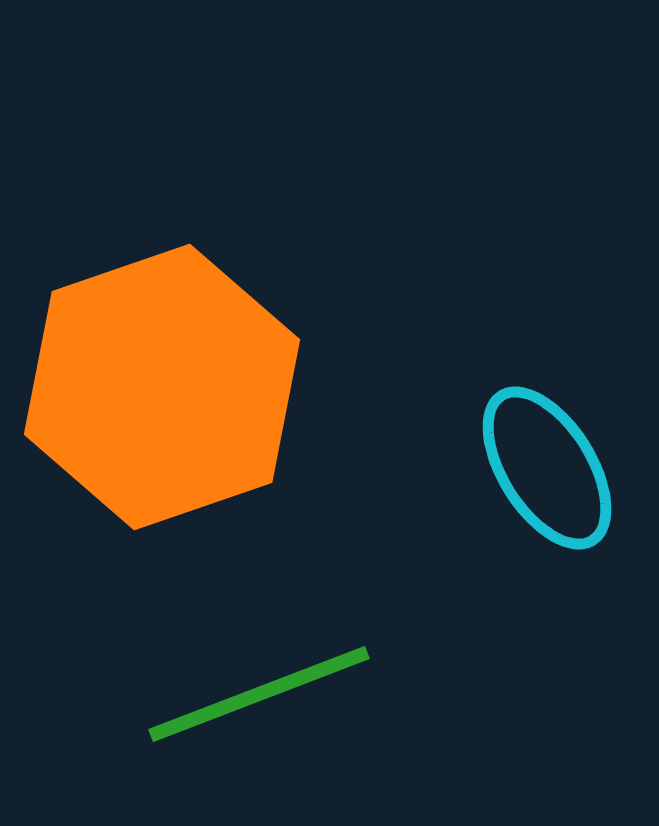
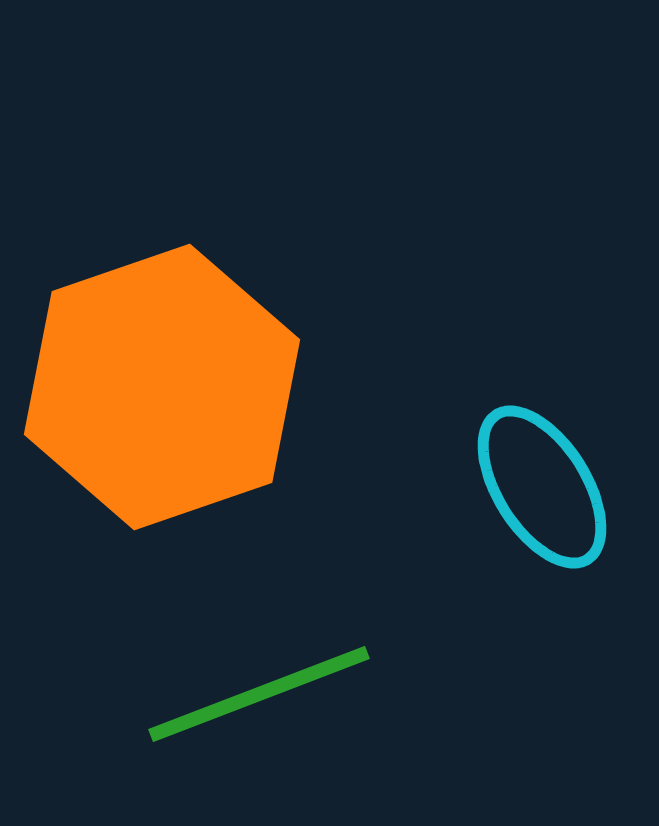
cyan ellipse: moved 5 px left, 19 px down
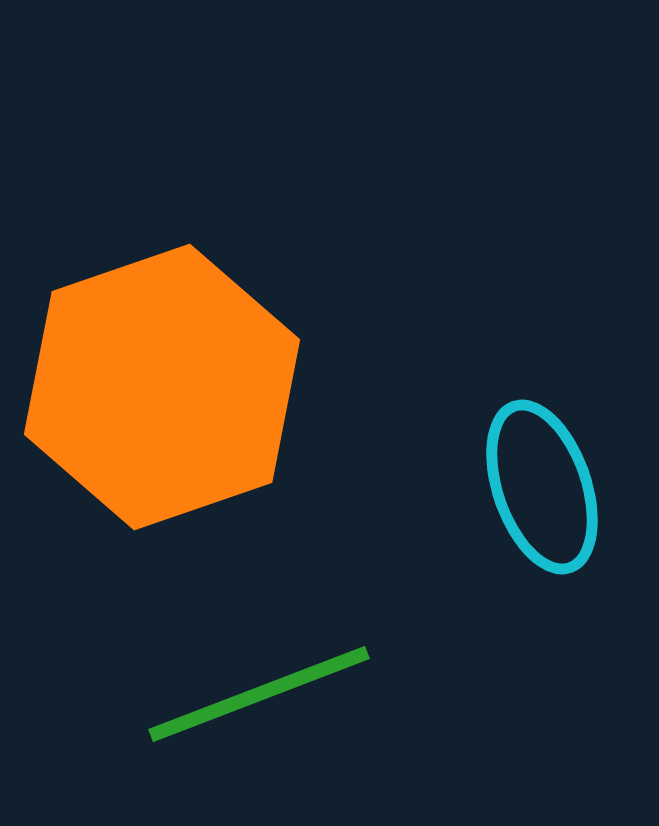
cyan ellipse: rotated 13 degrees clockwise
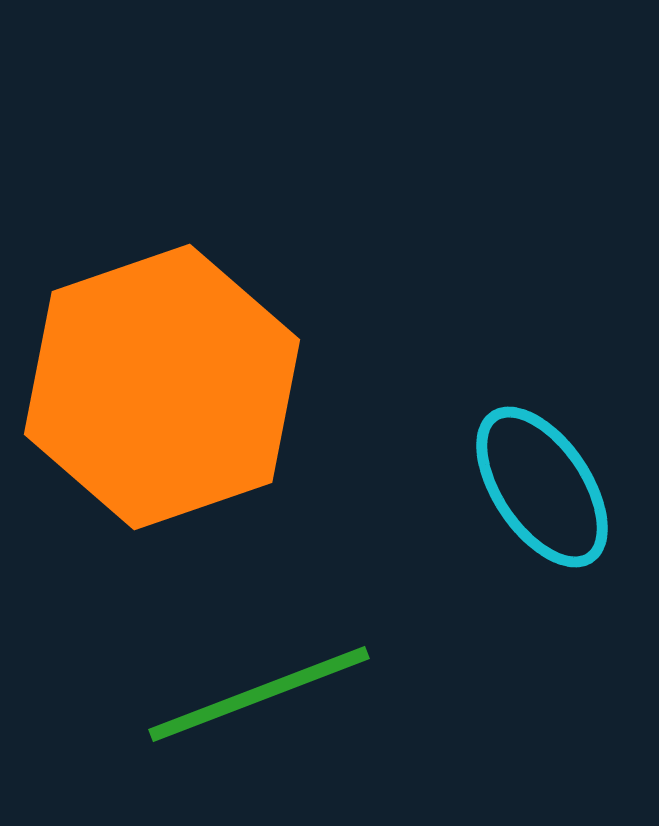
cyan ellipse: rotated 15 degrees counterclockwise
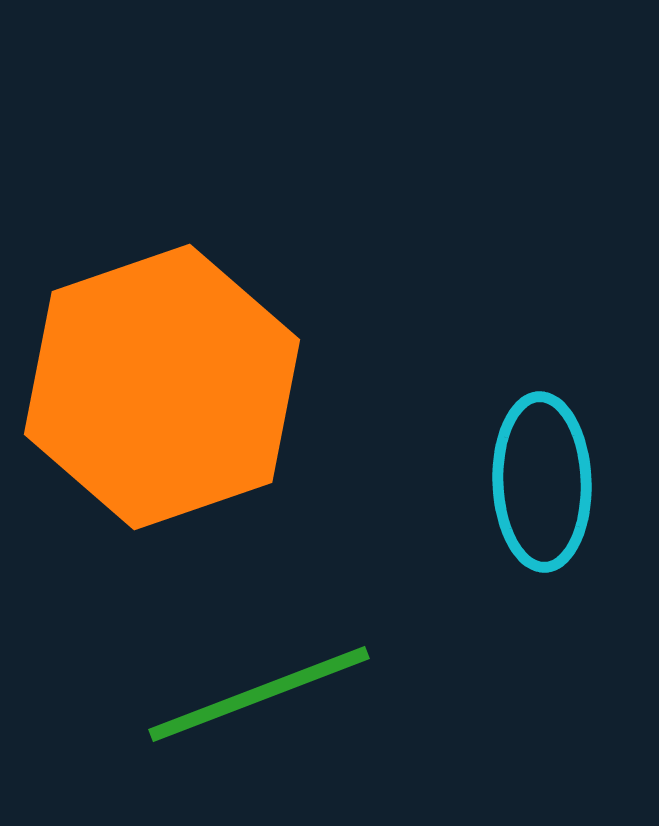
cyan ellipse: moved 5 px up; rotated 32 degrees clockwise
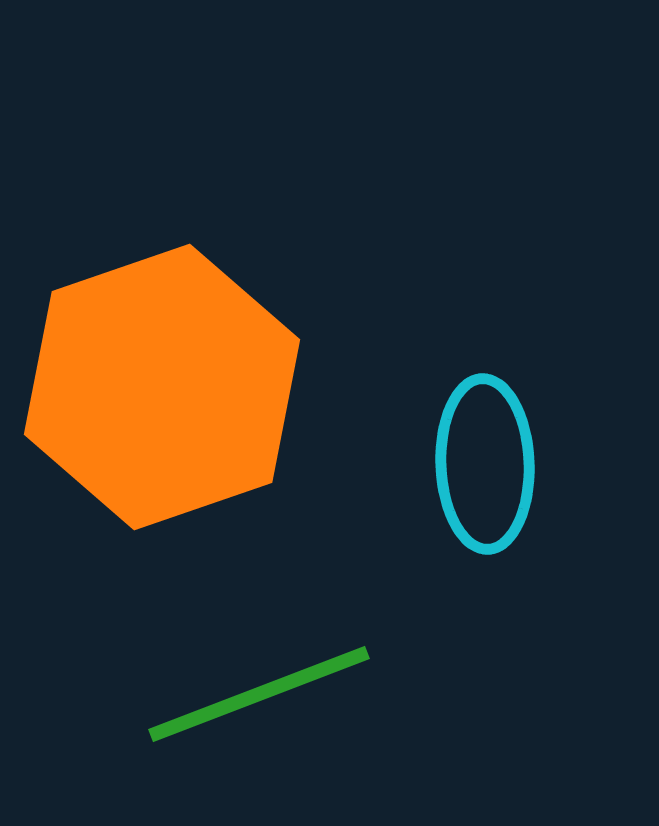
cyan ellipse: moved 57 px left, 18 px up
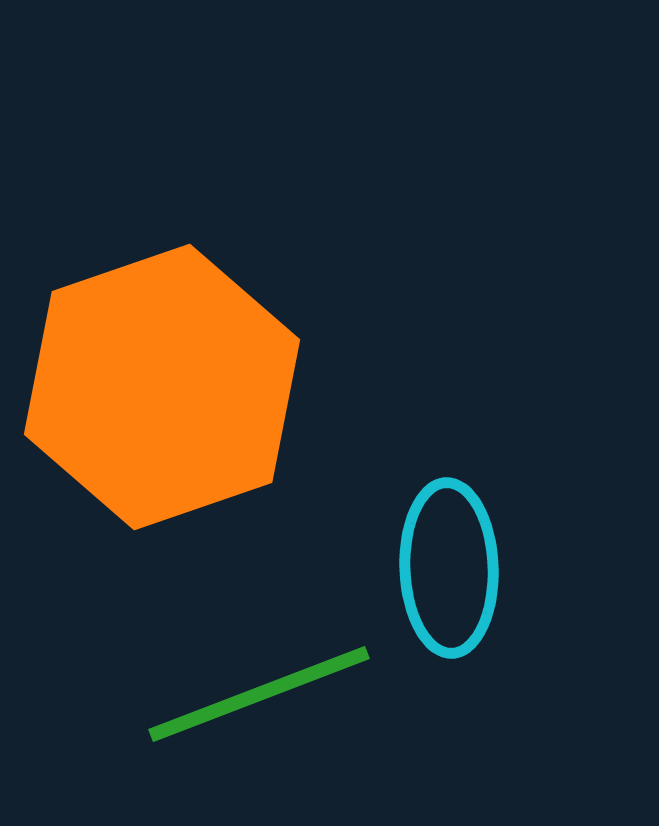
cyan ellipse: moved 36 px left, 104 px down
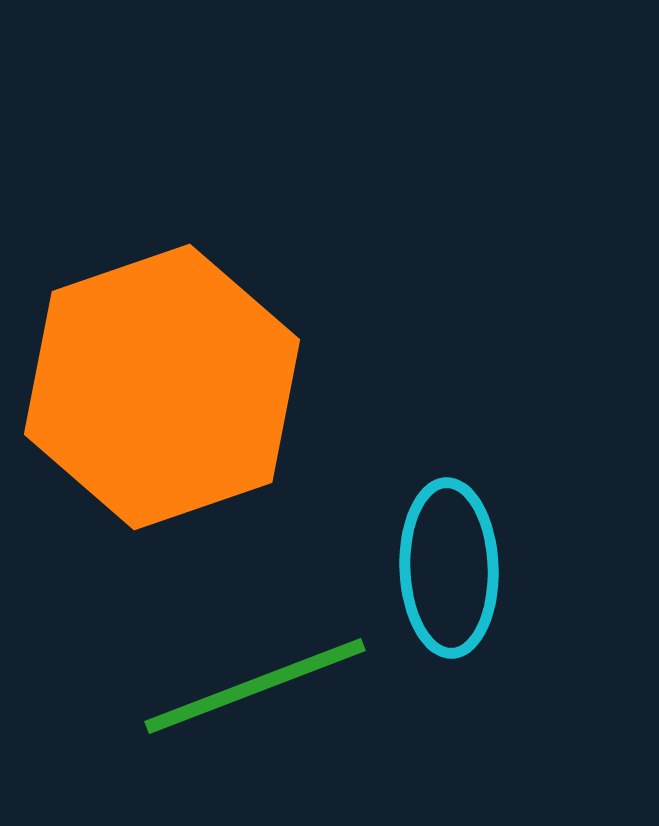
green line: moved 4 px left, 8 px up
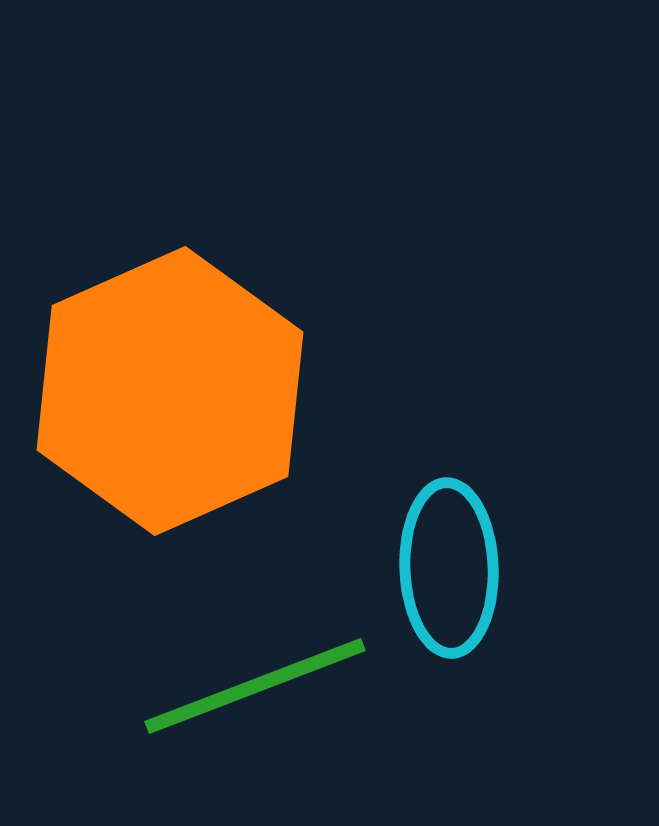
orange hexagon: moved 8 px right, 4 px down; rotated 5 degrees counterclockwise
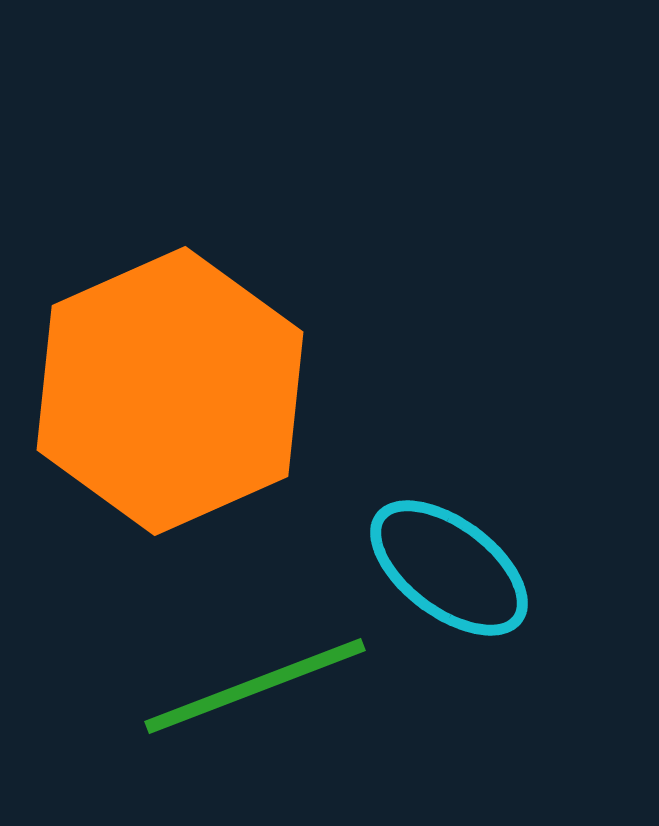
cyan ellipse: rotated 51 degrees counterclockwise
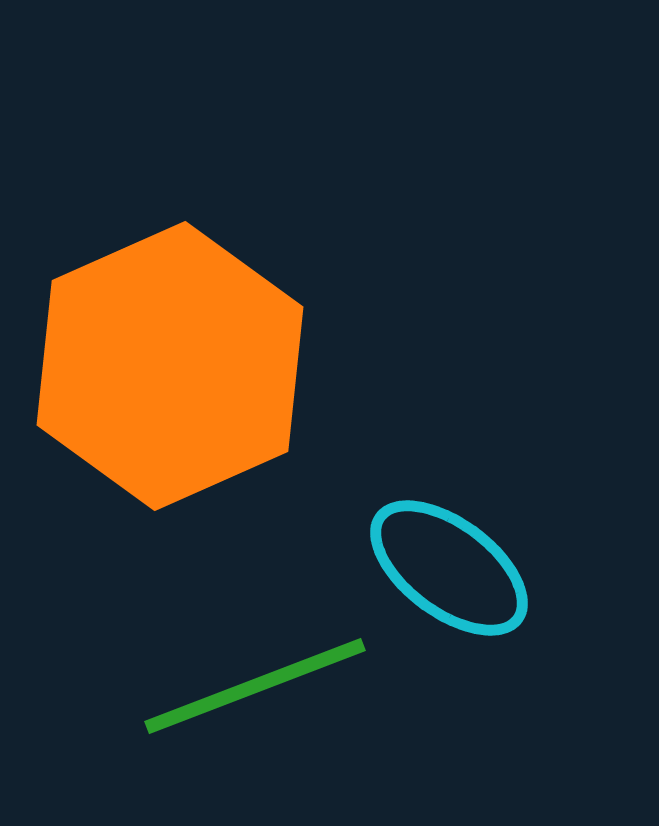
orange hexagon: moved 25 px up
